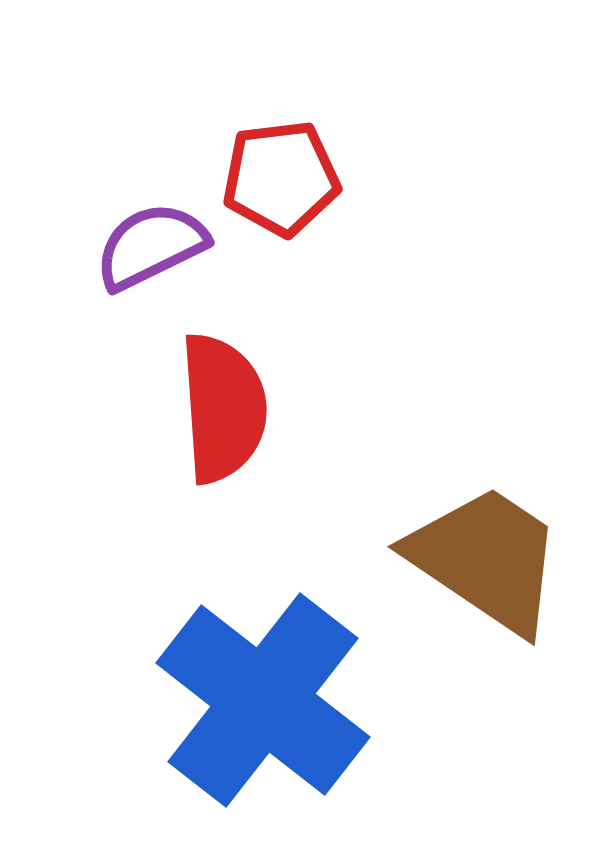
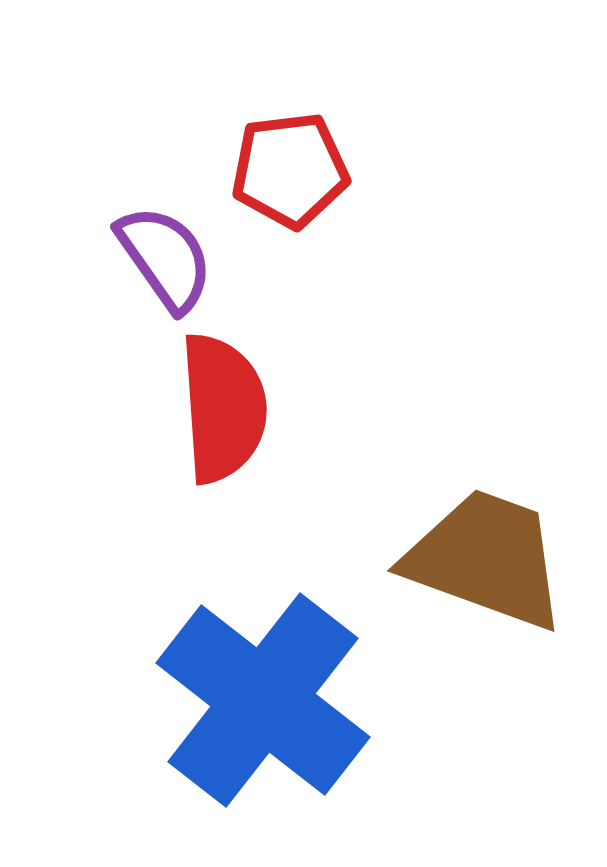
red pentagon: moved 9 px right, 8 px up
purple semicircle: moved 14 px right, 12 px down; rotated 81 degrees clockwise
brown trapezoid: rotated 14 degrees counterclockwise
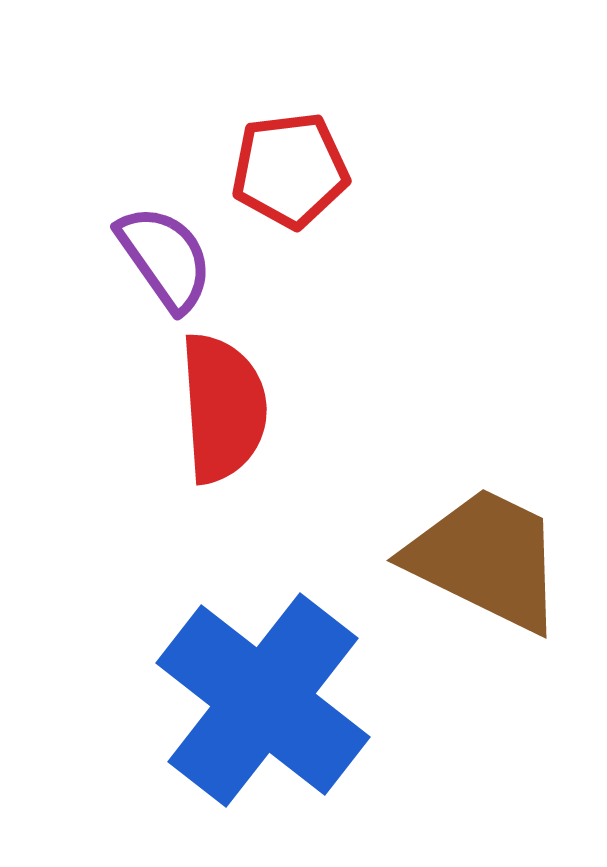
brown trapezoid: rotated 6 degrees clockwise
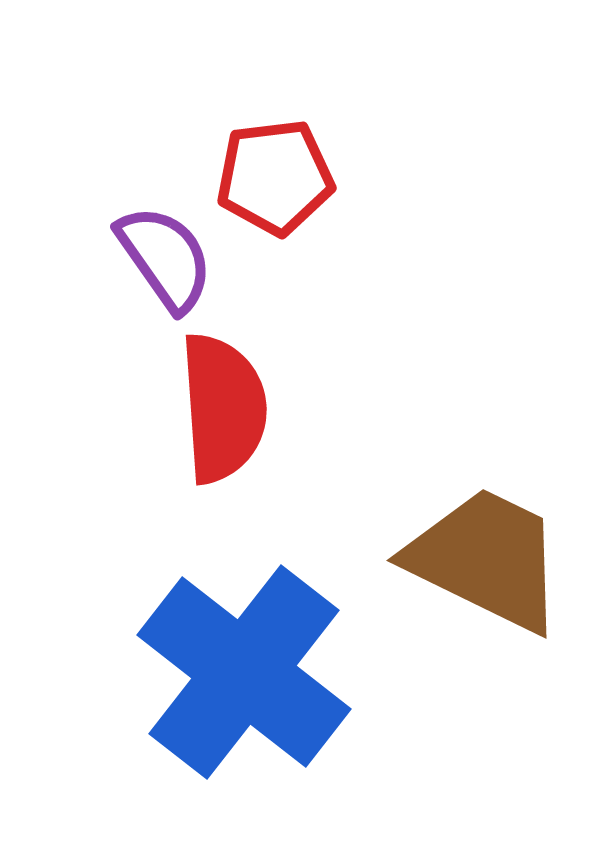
red pentagon: moved 15 px left, 7 px down
blue cross: moved 19 px left, 28 px up
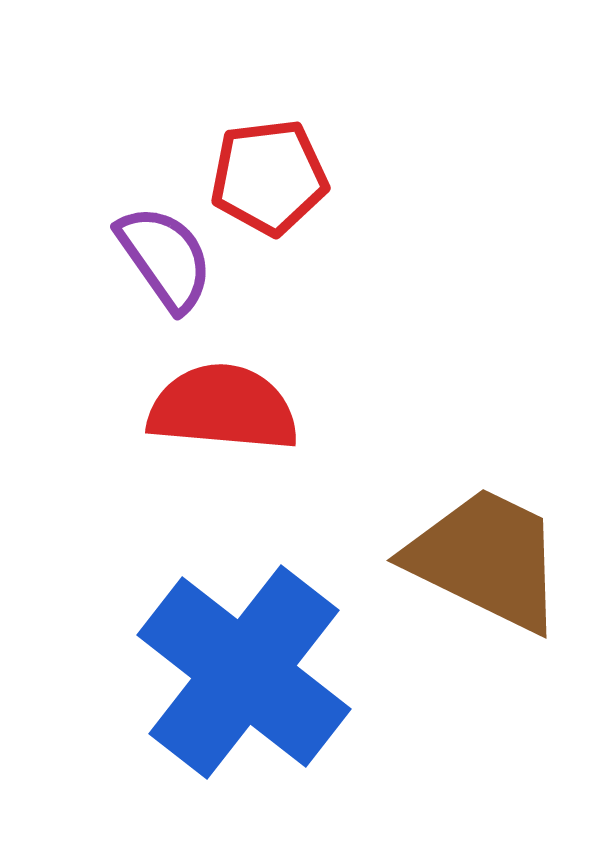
red pentagon: moved 6 px left
red semicircle: rotated 81 degrees counterclockwise
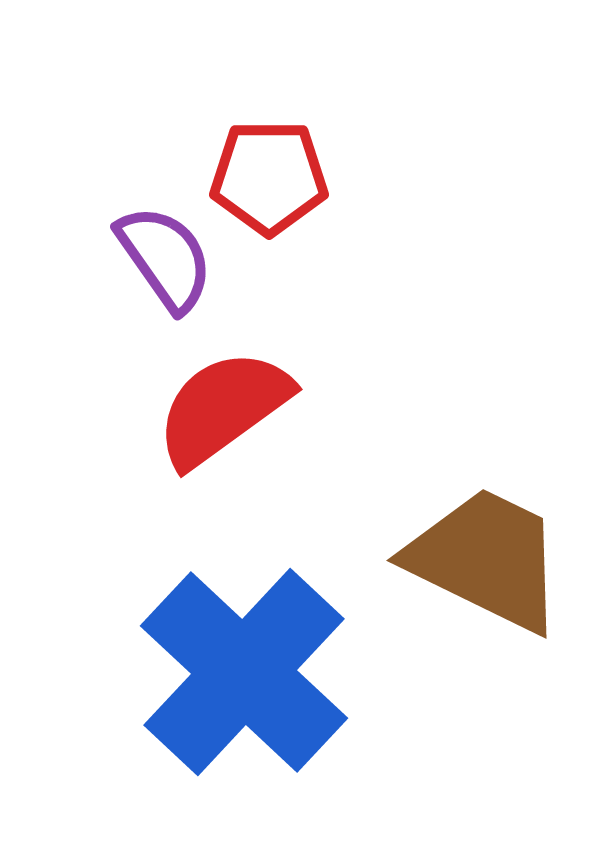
red pentagon: rotated 7 degrees clockwise
red semicircle: rotated 41 degrees counterclockwise
blue cross: rotated 5 degrees clockwise
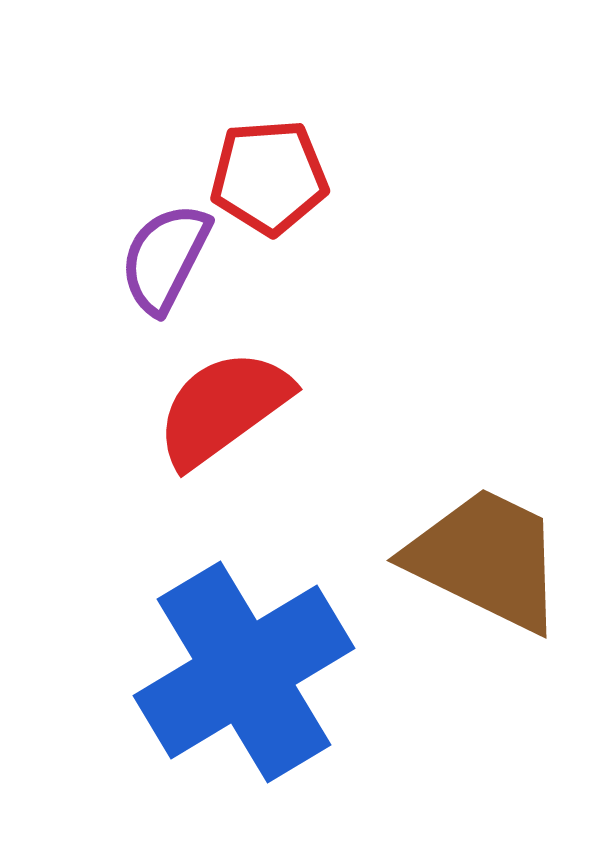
red pentagon: rotated 4 degrees counterclockwise
purple semicircle: rotated 118 degrees counterclockwise
blue cross: rotated 16 degrees clockwise
